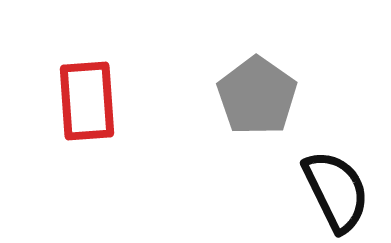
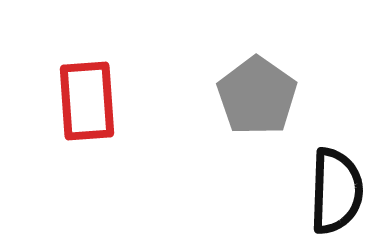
black semicircle: rotated 28 degrees clockwise
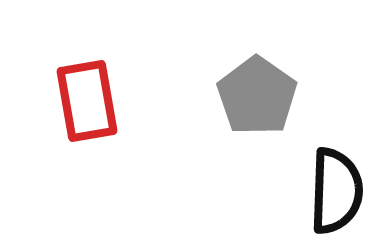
red rectangle: rotated 6 degrees counterclockwise
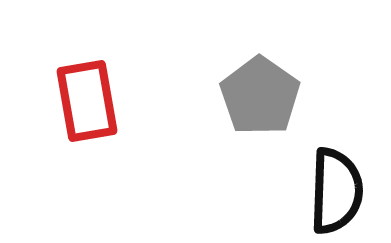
gray pentagon: moved 3 px right
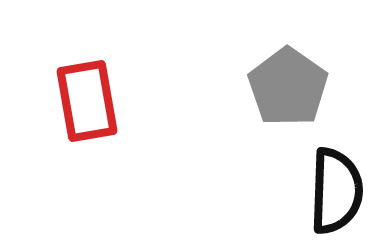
gray pentagon: moved 28 px right, 9 px up
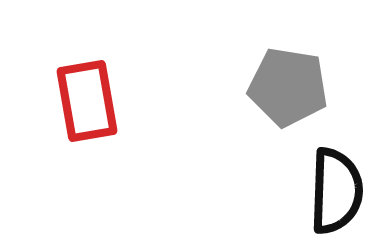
gray pentagon: rotated 26 degrees counterclockwise
